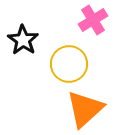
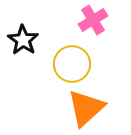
yellow circle: moved 3 px right
orange triangle: moved 1 px right, 1 px up
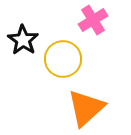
yellow circle: moved 9 px left, 5 px up
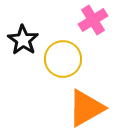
orange triangle: rotated 12 degrees clockwise
